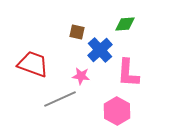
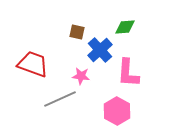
green diamond: moved 3 px down
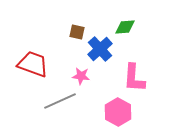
blue cross: moved 1 px up
pink L-shape: moved 6 px right, 5 px down
gray line: moved 2 px down
pink hexagon: moved 1 px right, 1 px down
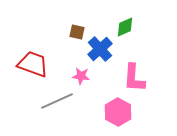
green diamond: rotated 20 degrees counterclockwise
gray line: moved 3 px left
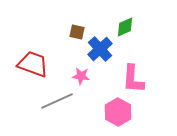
pink L-shape: moved 1 px left, 1 px down
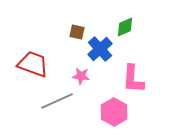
pink hexagon: moved 4 px left
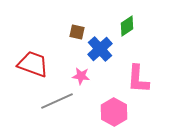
green diamond: moved 2 px right, 1 px up; rotated 10 degrees counterclockwise
pink L-shape: moved 5 px right
